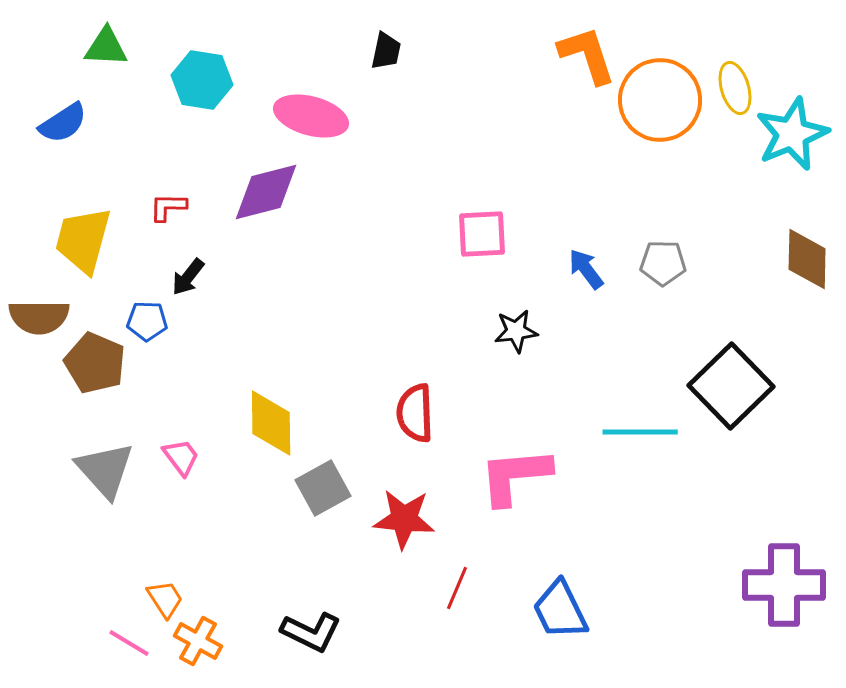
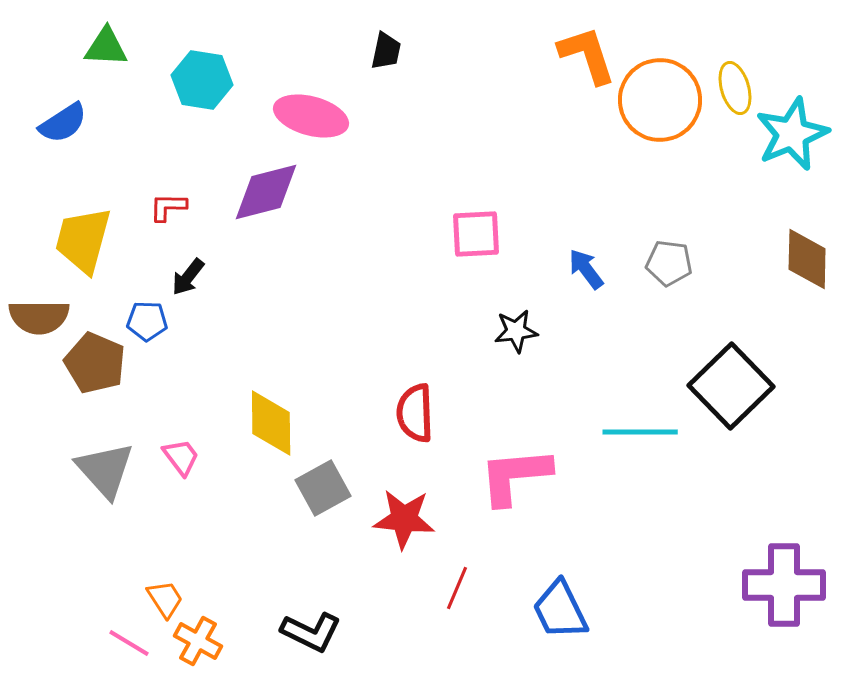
pink square: moved 6 px left
gray pentagon: moved 6 px right; rotated 6 degrees clockwise
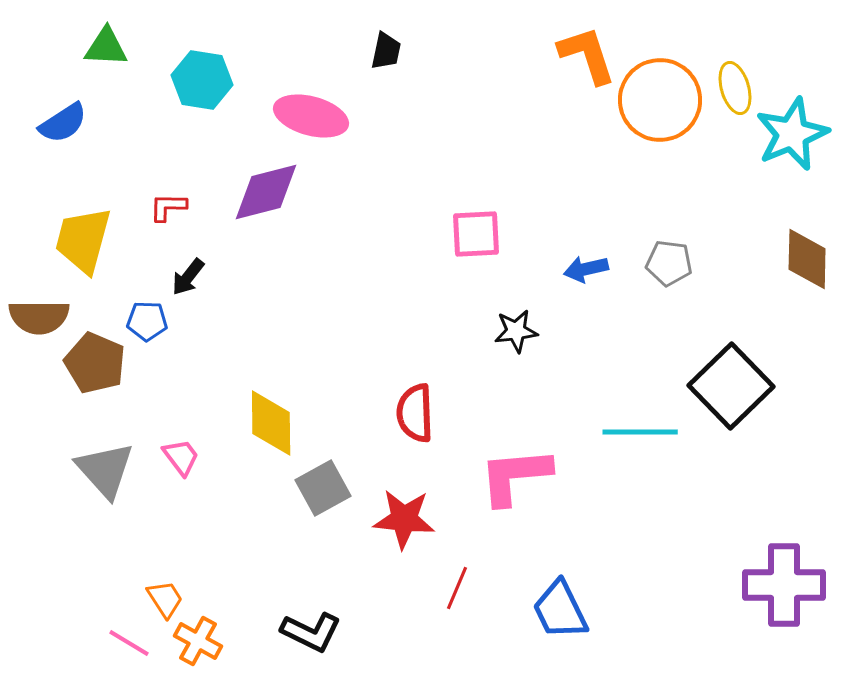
blue arrow: rotated 66 degrees counterclockwise
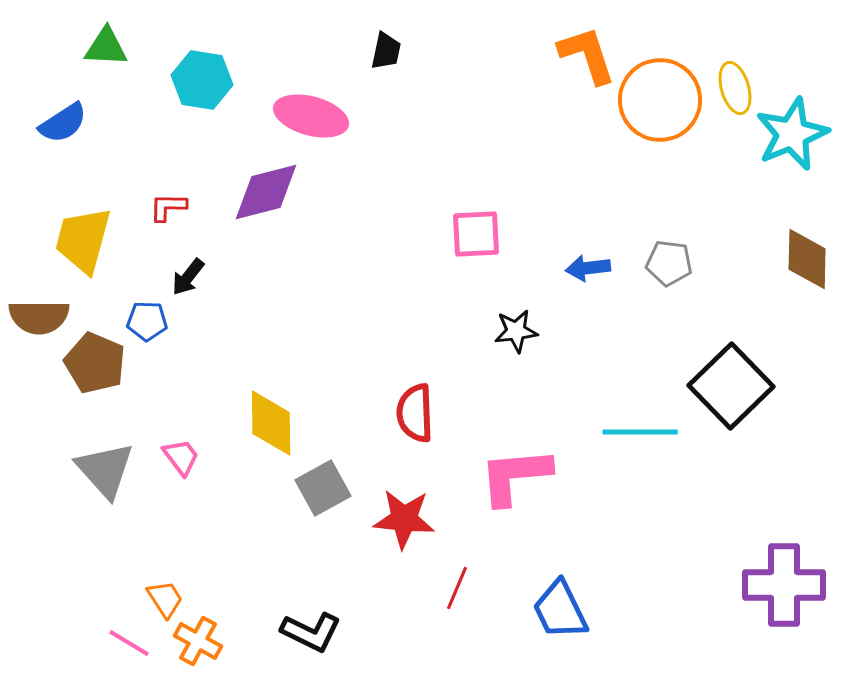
blue arrow: moved 2 px right, 1 px up; rotated 6 degrees clockwise
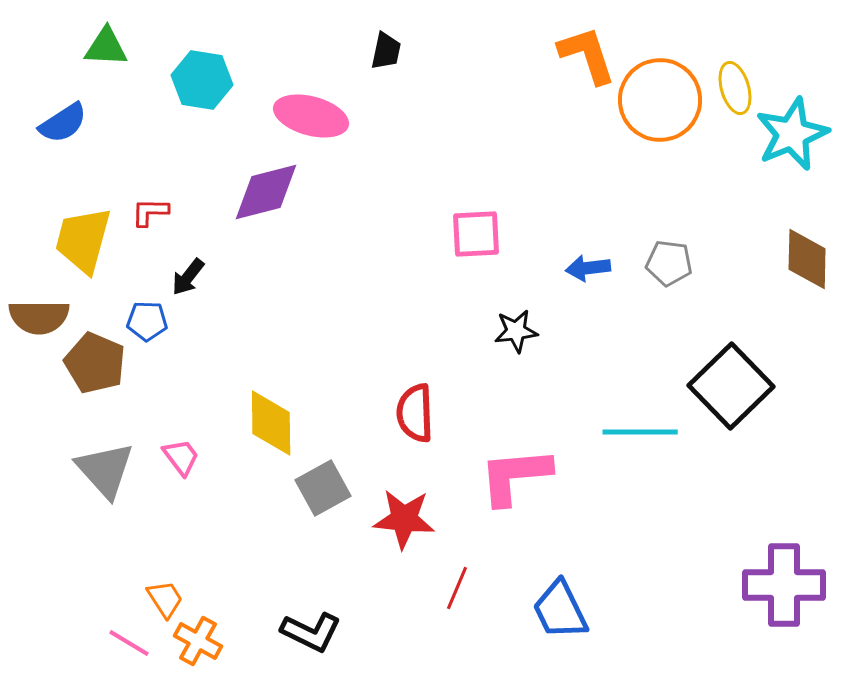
red L-shape: moved 18 px left, 5 px down
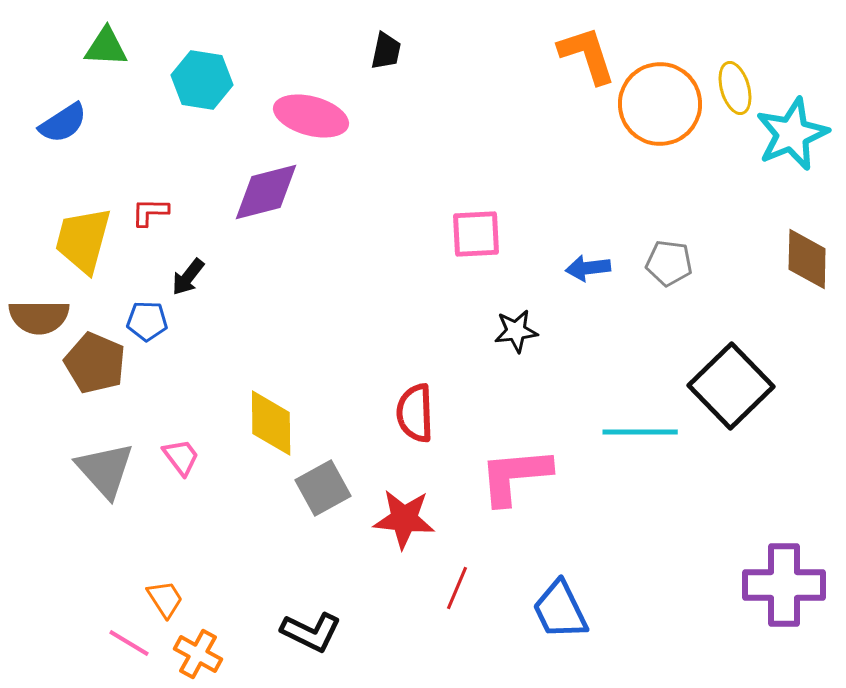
orange circle: moved 4 px down
orange cross: moved 13 px down
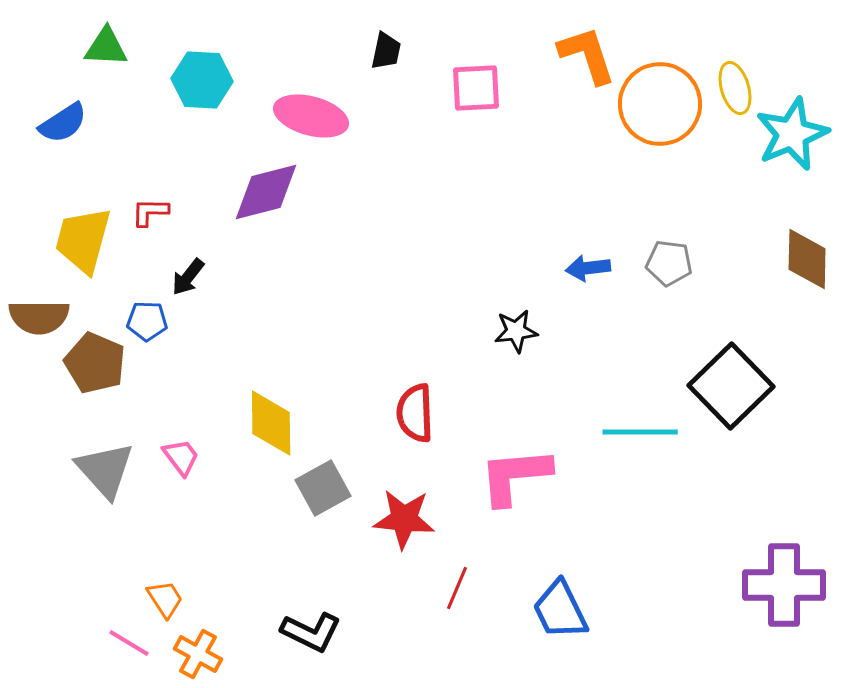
cyan hexagon: rotated 6 degrees counterclockwise
pink square: moved 146 px up
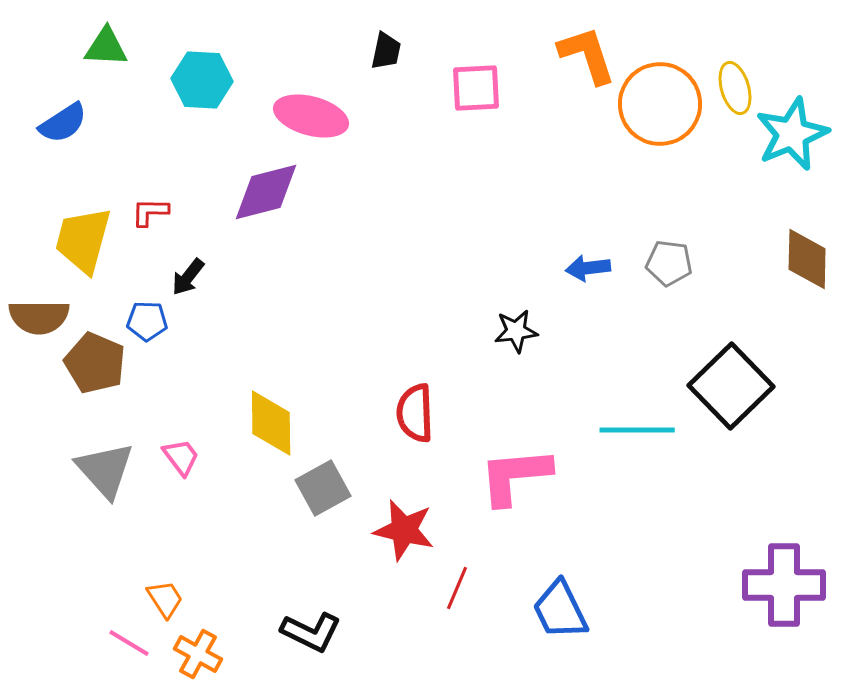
cyan line: moved 3 px left, 2 px up
red star: moved 11 px down; rotated 8 degrees clockwise
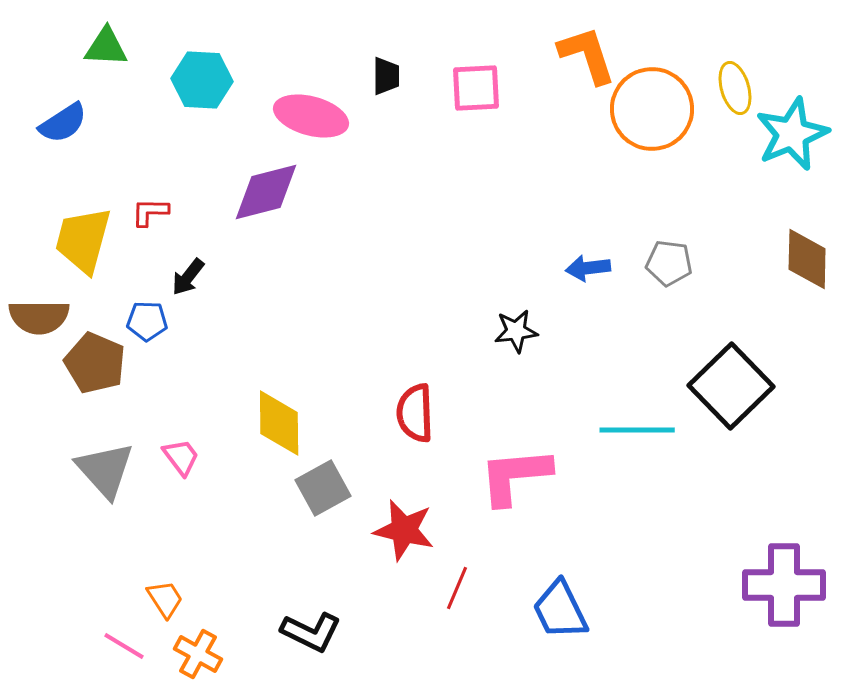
black trapezoid: moved 25 px down; rotated 12 degrees counterclockwise
orange circle: moved 8 px left, 5 px down
yellow diamond: moved 8 px right
pink line: moved 5 px left, 3 px down
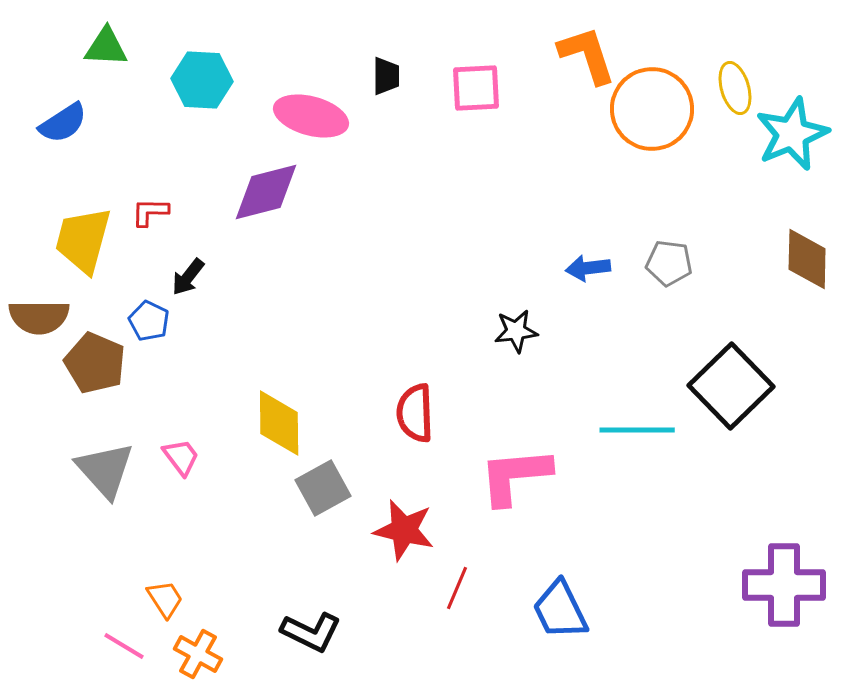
blue pentagon: moved 2 px right; rotated 24 degrees clockwise
